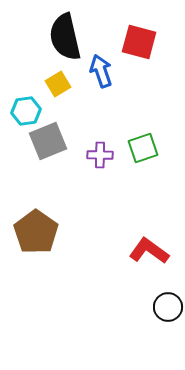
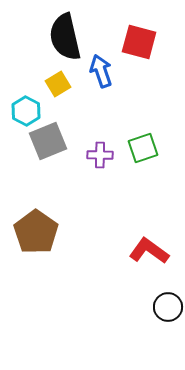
cyan hexagon: rotated 24 degrees counterclockwise
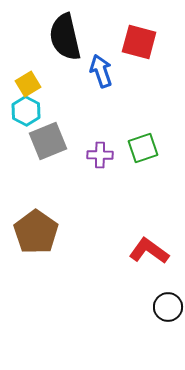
yellow square: moved 30 px left
